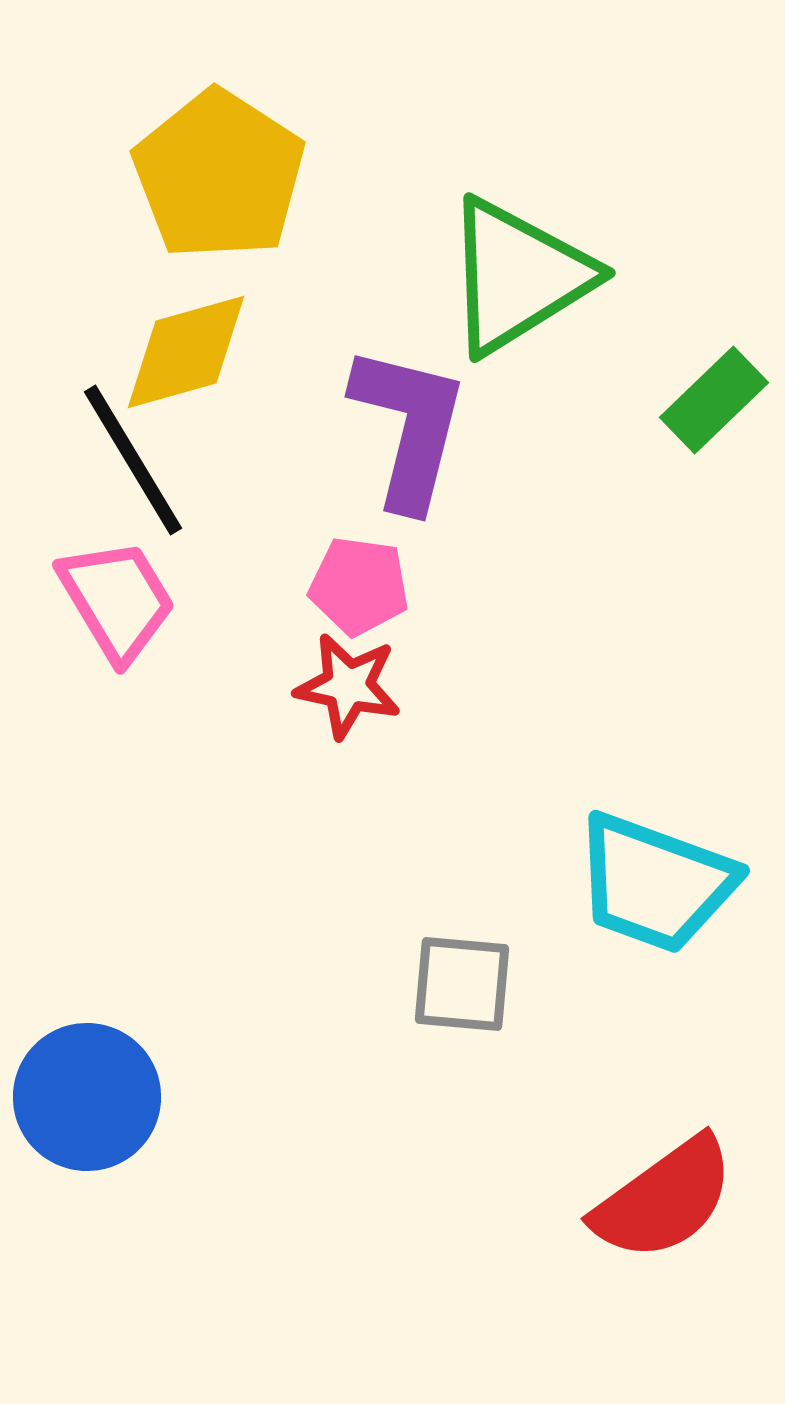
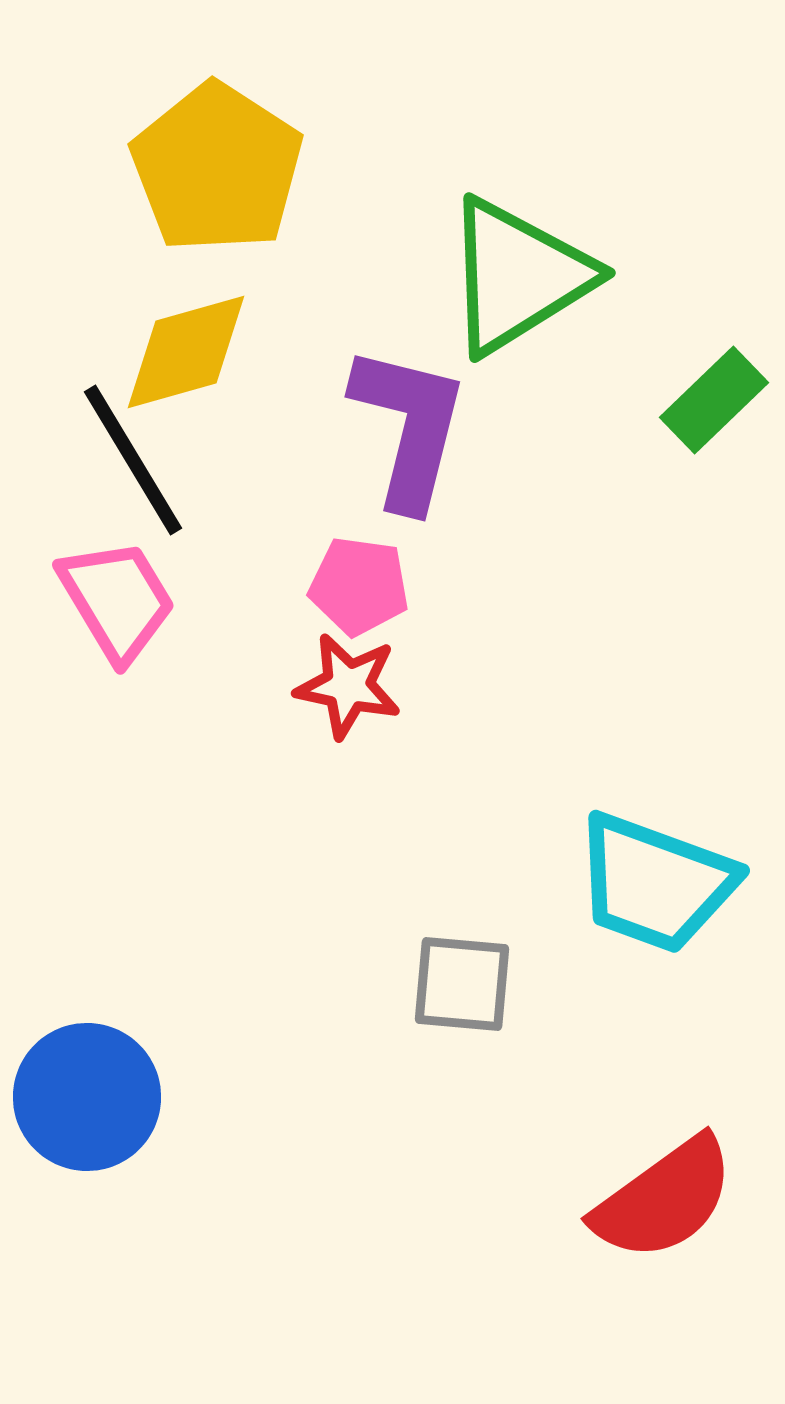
yellow pentagon: moved 2 px left, 7 px up
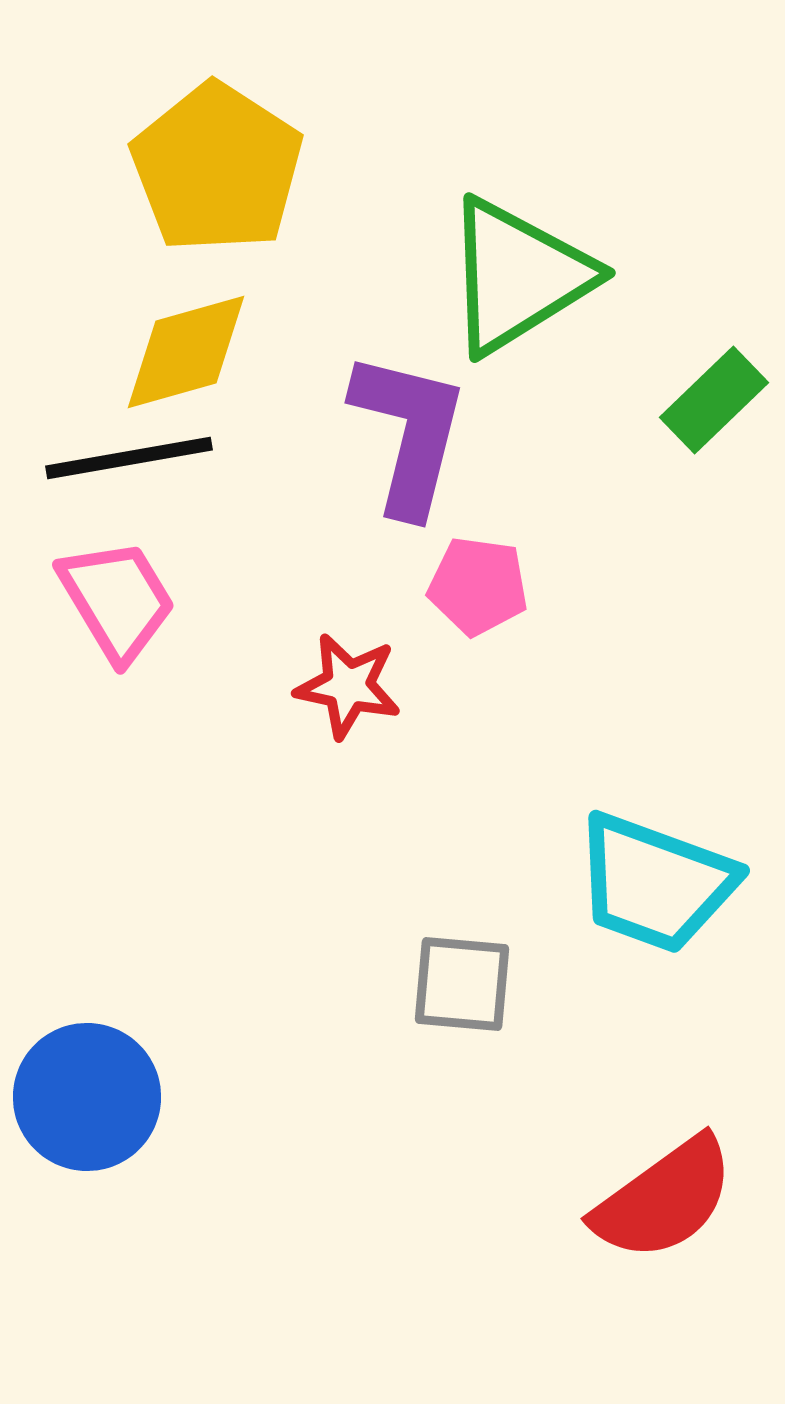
purple L-shape: moved 6 px down
black line: moved 4 px left, 2 px up; rotated 69 degrees counterclockwise
pink pentagon: moved 119 px right
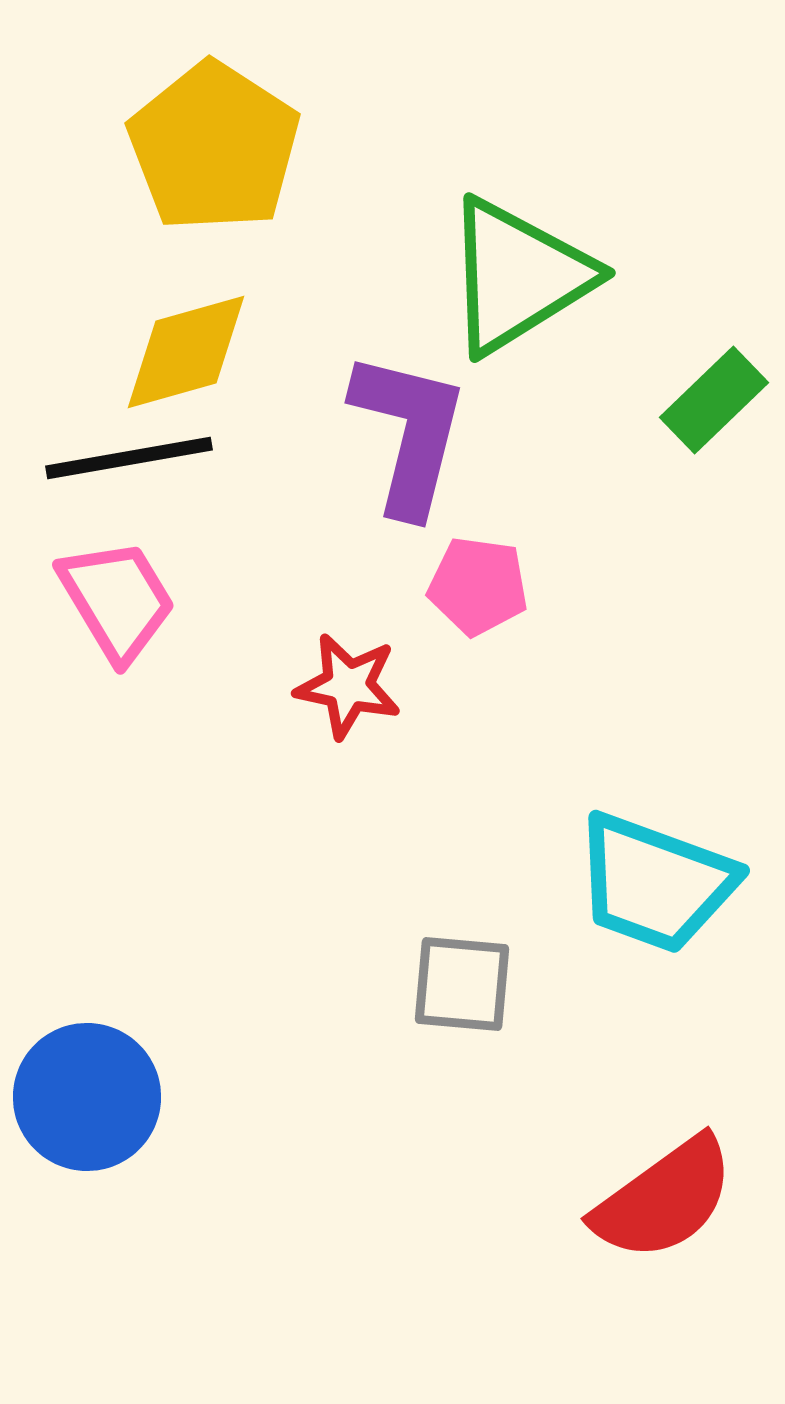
yellow pentagon: moved 3 px left, 21 px up
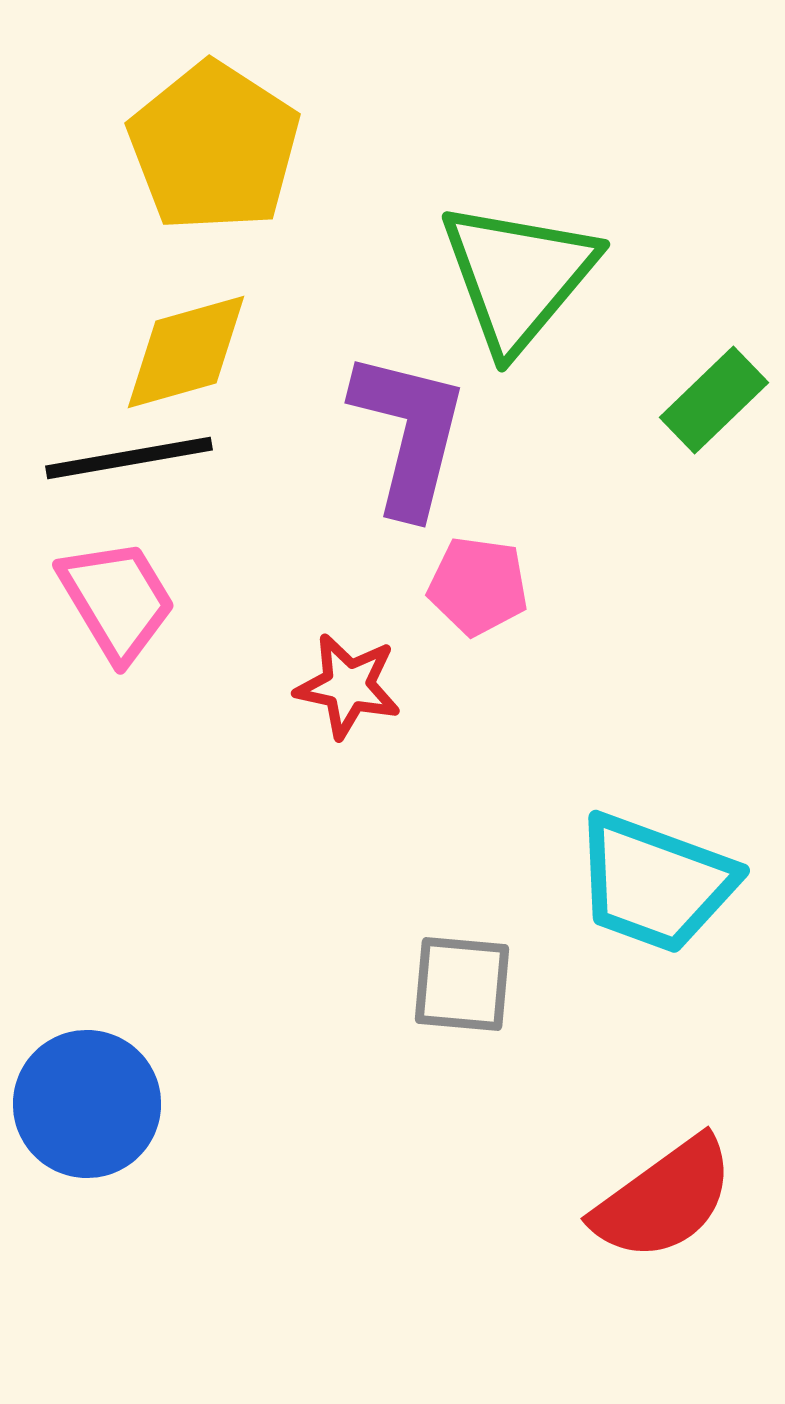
green triangle: rotated 18 degrees counterclockwise
blue circle: moved 7 px down
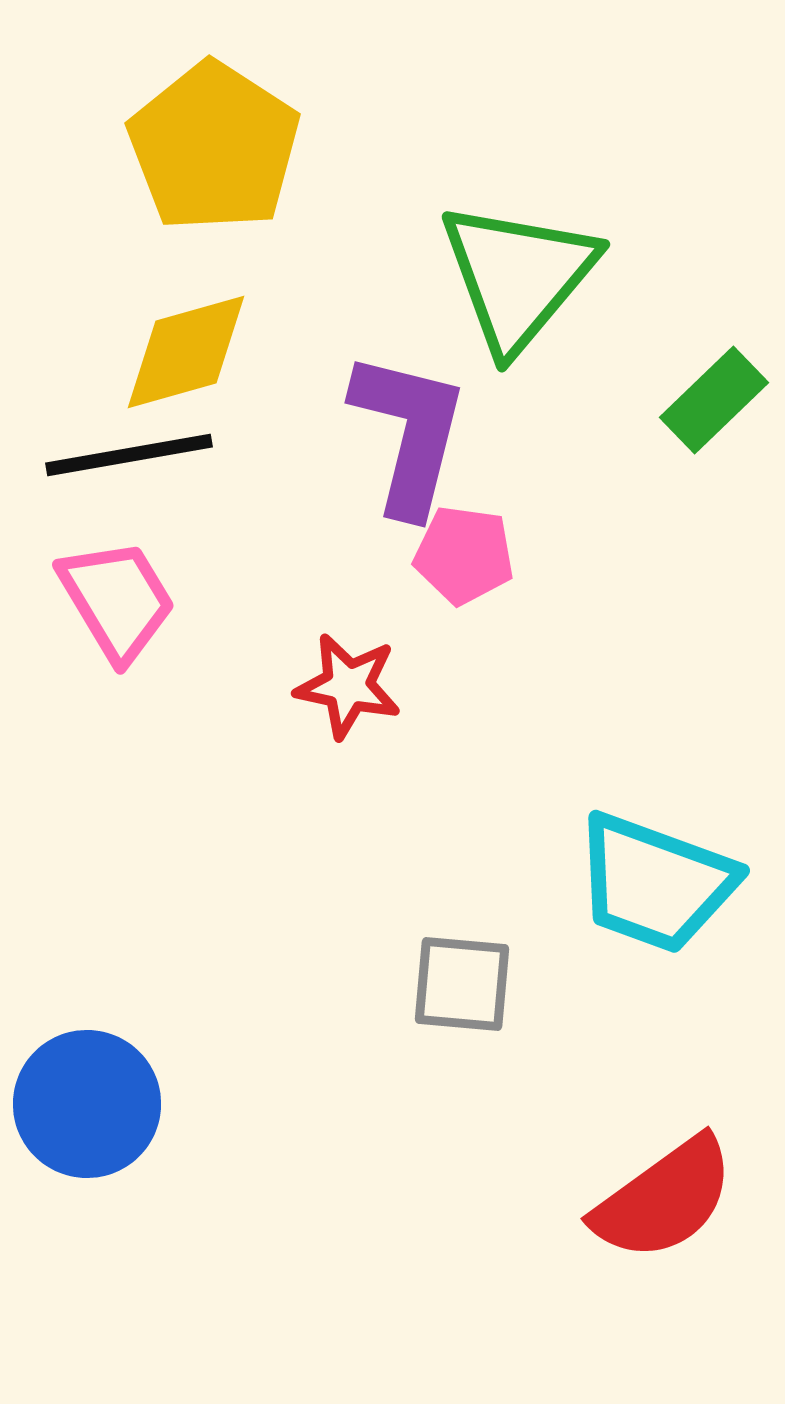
black line: moved 3 px up
pink pentagon: moved 14 px left, 31 px up
